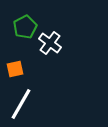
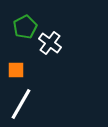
orange square: moved 1 px right, 1 px down; rotated 12 degrees clockwise
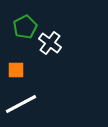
white line: rotated 32 degrees clockwise
